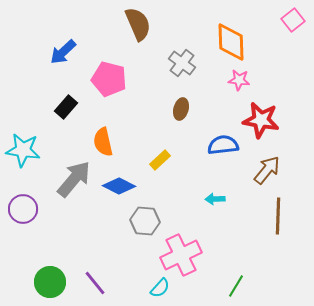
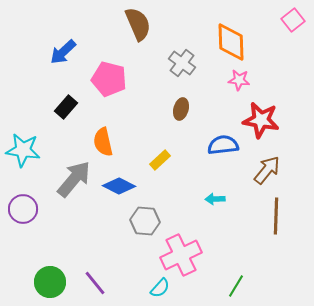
brown line: moved 2 px left
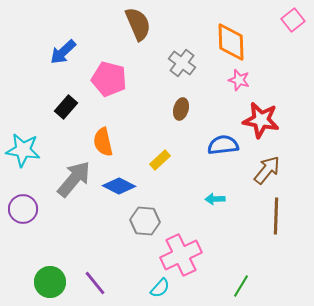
pink star: rotated 10 degrees clockwise
green line: moved 5 px right
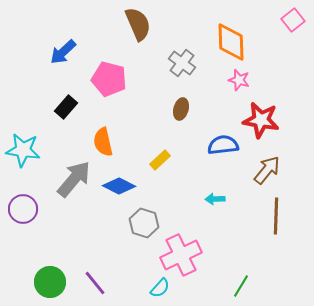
gray hexagon: moved 1 px left, 2 px down; rotated 12 degrees clockwise
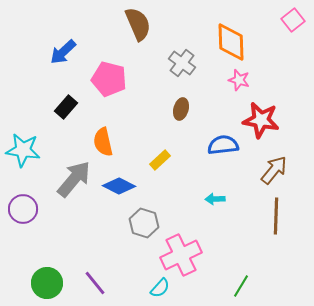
brown arrow: moved 7 px right
green circle: moved 3 px left, 1 px down
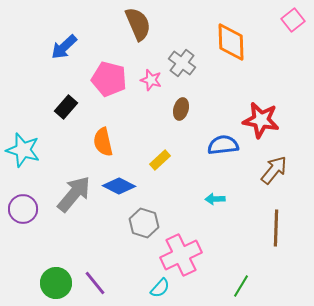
blue arrow: moved 1 px right, 5 px up
pink star: moved 88 px left
cyan star: rotated 8 degrees clockwise
gray arrow: moved 15 px down
brown line: moved 12 px down
green circle: moved 9 px right
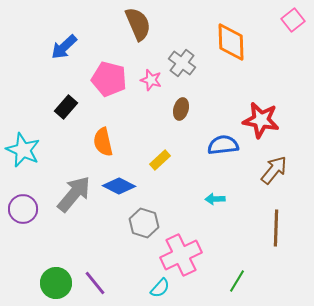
cyan star: rotated 8 degrees clockwise
green line: moved 4 px left, 5 px up
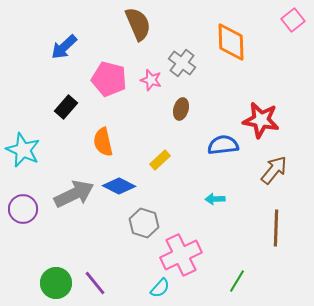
gray arrow: rotated 24 degrees clockwise
